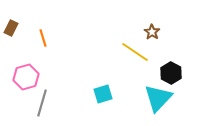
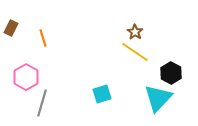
brown star: moved 17 px left
pink hexagon: rotated 15 degrees counterclockwise
cyan square: moved 1 px left
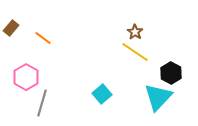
brown rectangle: rotated 14 degrees clockwise
orange line: rotated 36 degrees counterclockwise
cyan square: rotated 24 degrees counterclockwise
cyan triangle: moved 1 px up
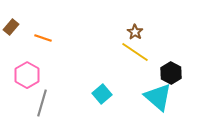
brown rectangle: moved 1 px up
orange line: rotated 18 degrees counterclockwise
pink hexagon: moved 1 px right, 2 px up
cyan triangle: rotated 32 degrees counterclockwise
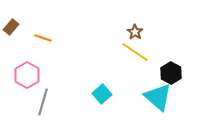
gray line: moved 1 px right, 1 px up
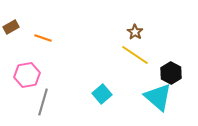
brown rectangle: rotated 21 degrees clockwise
yellow line: moved 3 px down
pink hexagon: rotated 20 degrees clockwise
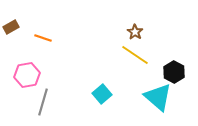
black hexagon: moved 3 px right, 1 px up
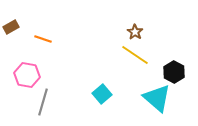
orange line: moved 1 px down
pink hexagon: rotated 20 degrees clockwise
cyan triangle: moved 1 px left, 1 px down
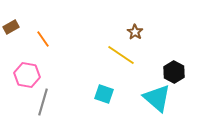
orange line: rotated 36 degrees clockwise
yellow line: moved 14 px left
cyan square: moved 2 px right; rotated 30 degrees counterclockwise
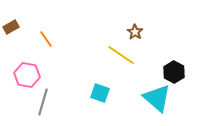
orange line: moved 3 px right
cyan square: moved 4 px left, 1 px up
